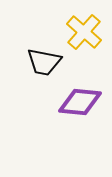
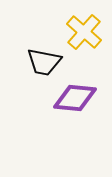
purple diamond: moved 5 px left, 4 px up
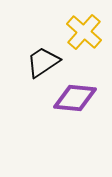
black trapezoid: moved 1 px left; rotated 135 degrees clockwise
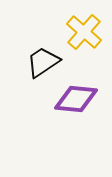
purple diamond: moved 1 px right, 1 px down
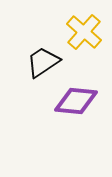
purple diamond: moved 2 px down
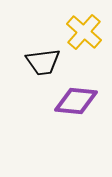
black trapezoid: rotated 153 degrees counterclockwise
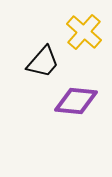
black trapezoid: rotated 42 degrees counterclockwise
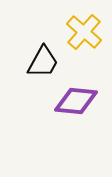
black trapezoid: rotated 12 degrees counterclockwise
